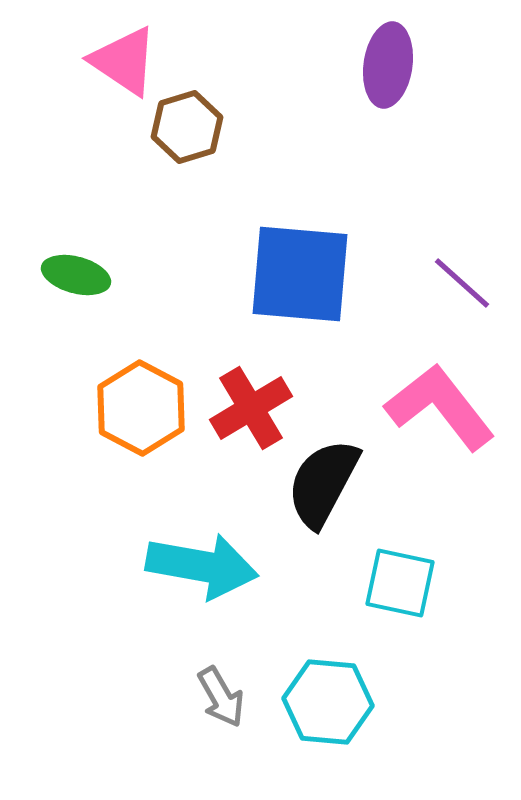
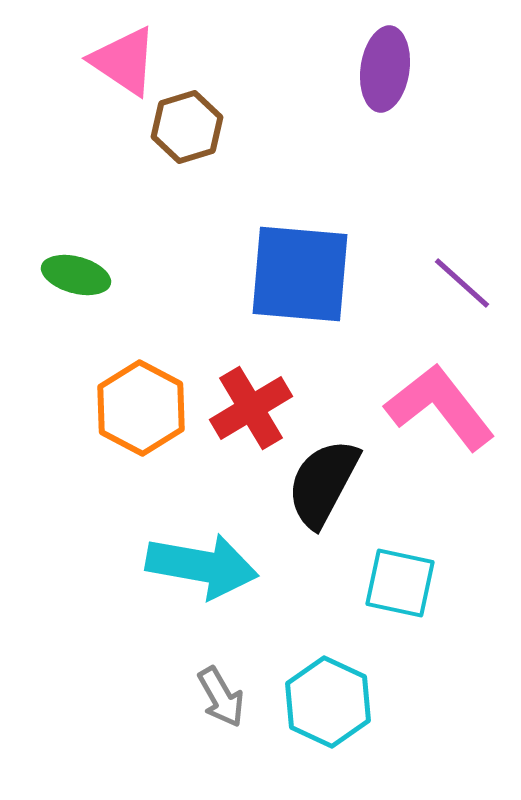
purple ellipse: moved 3 px left, 4 px down
cyan hexagon: rotated 20 degrees clockwise
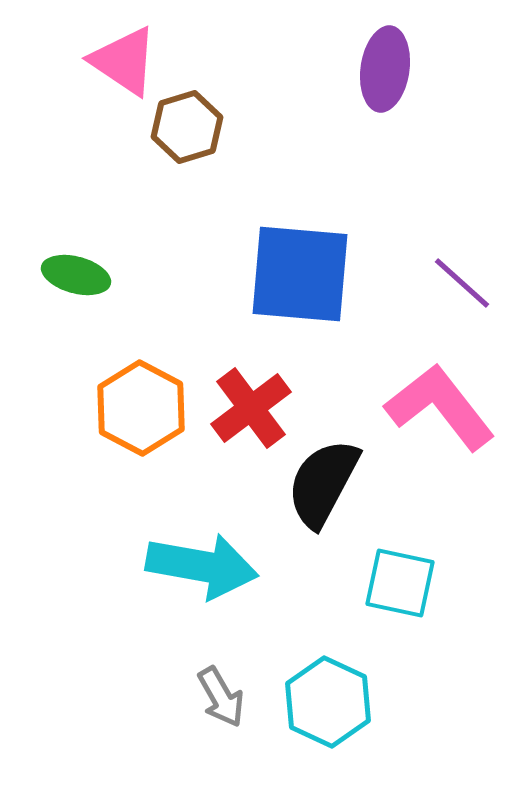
red cross: rotated 6 degrees counterclockwise
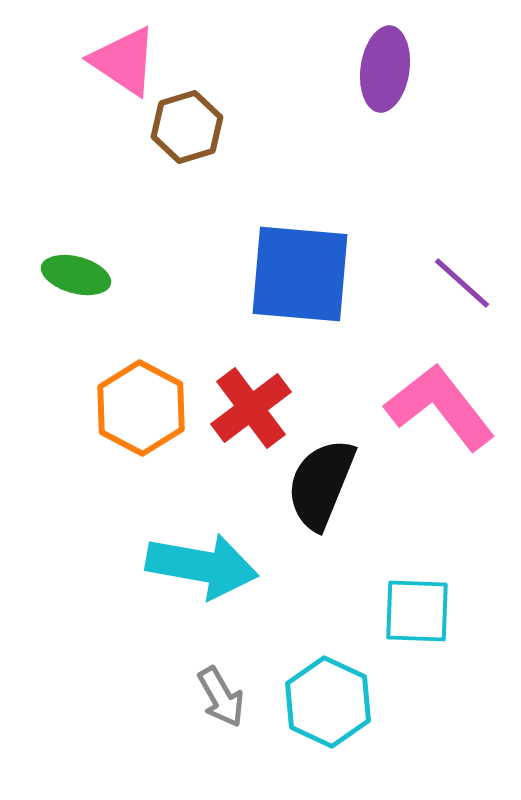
black semicircle: moved 2 px left, 1 px down; rotated 6 degrees counterclockwise
cyan square: moved 17 px right, 28 px down; rotated 10 degrees counterclockwise
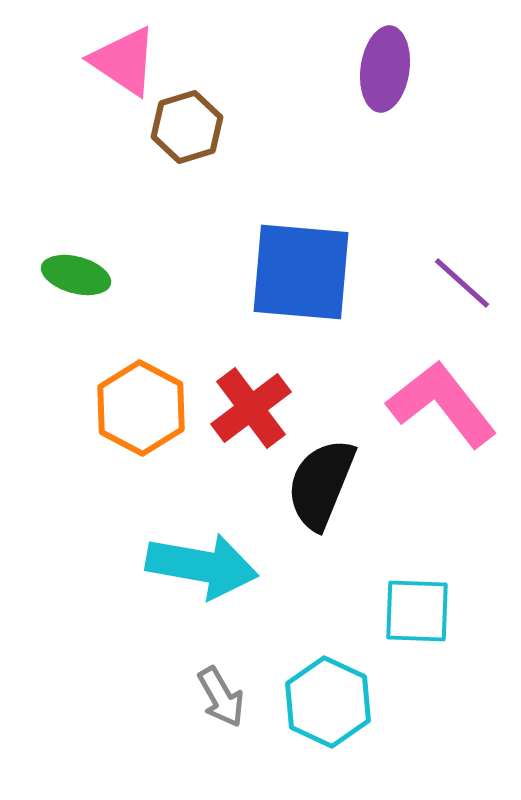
blue square: moved 1 px right, 2 px up
pink L-shape: moved 2 px right, 3 px up
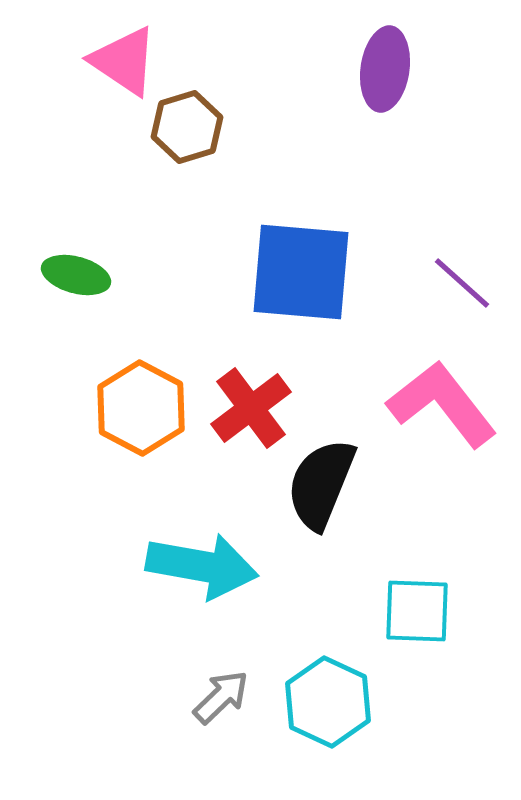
gray arrow: rotated 104 degrees counterclockwise
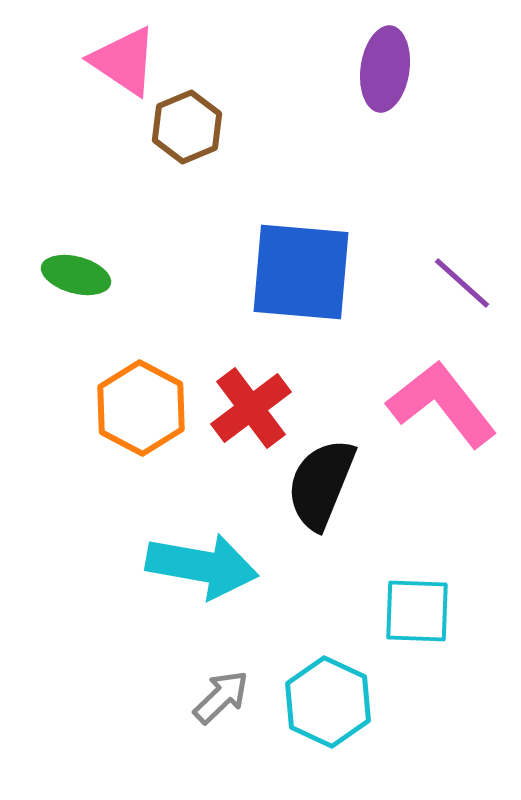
brown hexagon: rotated 6 degrees counterclockwise
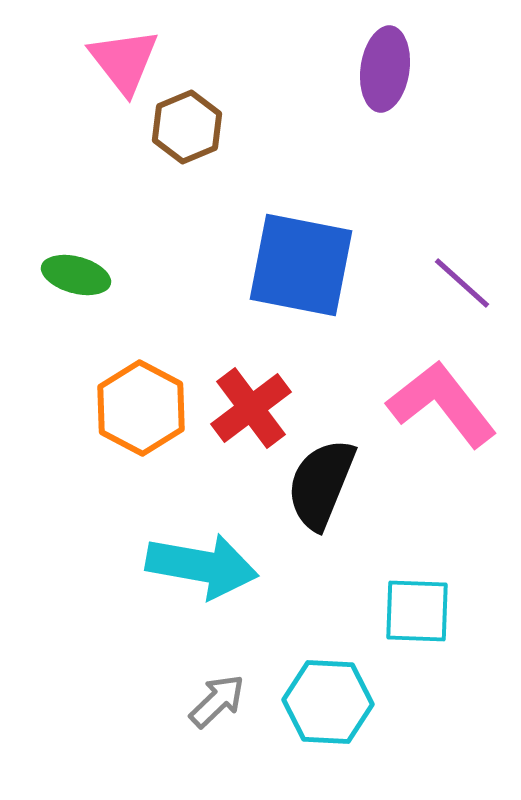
pink triangle: rotated 18 degrees clockwise
blue square: moved 7 px up; rotated 6 degrees clockwise
gray arrow: moved 4 px left, 4 px down
cyan hexagon: rotated 22 degrees counterclockwise
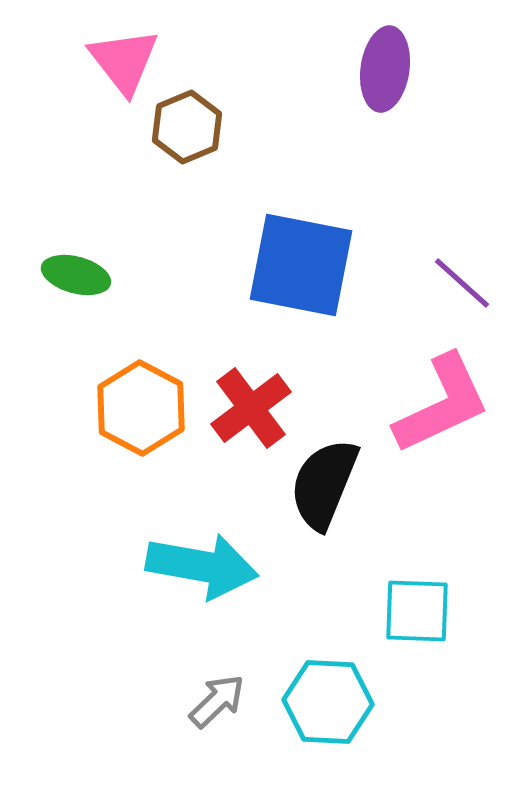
pink L-shape: rotated 103 degrees clockwise
black semicircle: moved 3 px right
